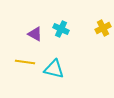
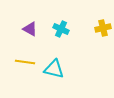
yellow cross: rotated 14 degrees clockwise
purple triangle: moved 5 px left, 5 px up
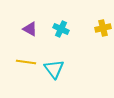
yellow line: moved 1 px right
cyan triangle: rotated 40 degrees clockwise
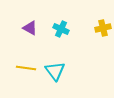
purple triangle: moved 1 px up
yellow line: moved 6 px down
cyan triangle: moved 1 px right, 2 px down
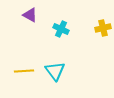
purple triangle: moved 13 px up
yellow line: moved 2 px left, 3 px down; rotated 12 degrees counterclockwise
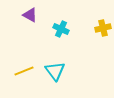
yellow line: rotated 18 degrees counterclockwise
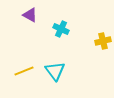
yellow cross: moved 13 px down
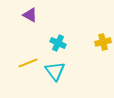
cyan cross: moved 3 px left, 14 px down
yellow cross: moved 1 px down
yellow line: moved 4 px right, 8 px up
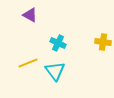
yellow cross: rotated 21 degrees clockwise
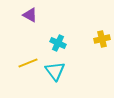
yellow cross: moved 1 px left, 3 px up; rotated 21 degrees counterclockwise
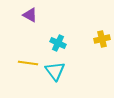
yellow line: rotated 30 degrees clockwise
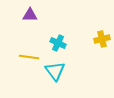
purple triangle: rotated 28 degrees counterclockwise
yellow line: moved 1 px right, 6 px up
